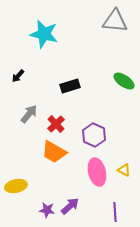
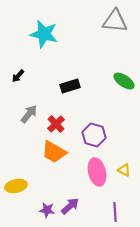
purple hexagon: rotated 10 degrees counterclockwise
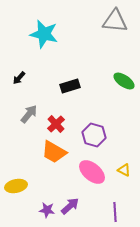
black arrow: moved 1 px right, 2 px down
pink ellipse: moved 5 px left; rotated 36 degrees counterclockwise
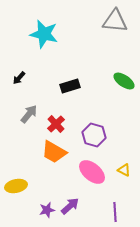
purple star: rotated 21 degrees counterclockwise
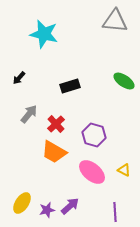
yellow ellipse: moved 6 px right, 17 px down; rotated 45 degrees counterclockwise
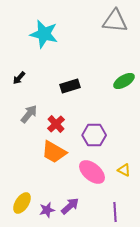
green ellipse: rotated 65 degrees counterclockwise
purple hexagon: rotated 15 degrees counterclockwise
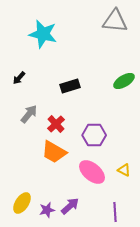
cyan star: moved 1 px left
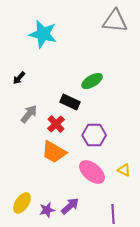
green ellipse: moved 32 px left
black rectangle: moved 16 px down; rotated 42 degrees clockwise
purple line: moved 2 px left, 2 px down
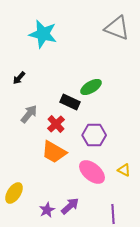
gray triangle: moved 2 px right, 7 px down; rotated 16 degrees clockwise
green ellipse: moved 1 px left, 6 px down
yellow ellipse: moved 8 px left, 10 px up
purple star: rotated 14 degrees counterclockwise
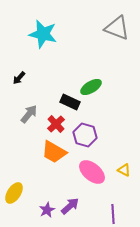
purple hexagon: moved 9 px left; rotated 15 degrees clockwise
